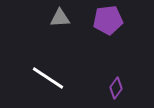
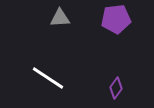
purple pentagon: moved 8 px right, 1 px up
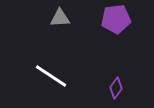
white line: moved 3 px right, 2 px up
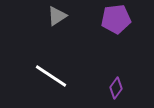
gray triangle: moved 3 px left, 2 px up; rotated 30 degrees counterclockwise
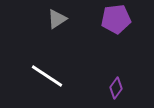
gray triangle: moved 3 px down
white line: moved 4 px left
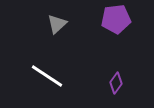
gray triangle: moved 5 px down; rotated 10 degrees counterclockwise
purple diamond: moved 5 px up
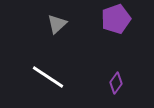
purple pentagon: rotated 12 degrees counterclockwise
white line: moved 1 px right, 1 px down
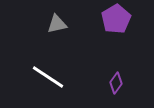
purple pentagon: rotated 12 degrees counterclockwise
gray triangle: rotated 30 degrees clockwise
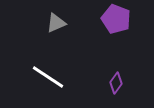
purple pentagon: rotated 20 degrees counterclockwise
gray triangle: moved 1 px left, 1 px up; rotated 10 degrees counterclockwise
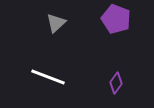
gray triangle: rotated 20 degrees counterclockwise
white line: rotated 12 degrees counterclockwise
